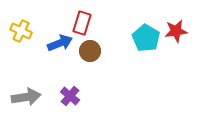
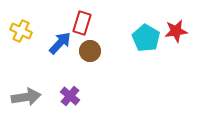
blue arrow: rotated 25 degrees counterclockwise
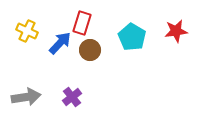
yellow cross: moved 6 px right
cyan pentagon: moved 14 px left, 1 px up
brown circle: moved 1 px up
purple cross: moved 2 px right, 1 px down; rotated 12 degrees clockwise
